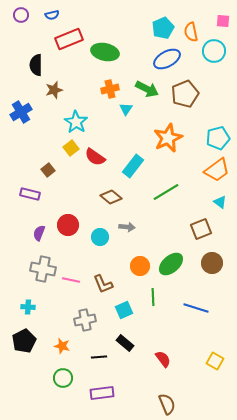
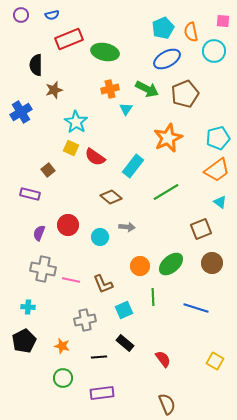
yellow square at (71, 148): rotated 28 degrees counterclockwise
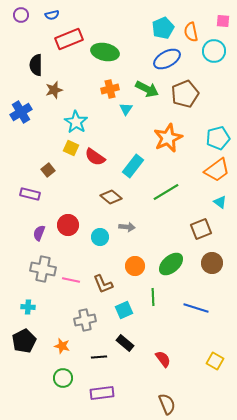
orange circle at (140, 266): moved 5 px left
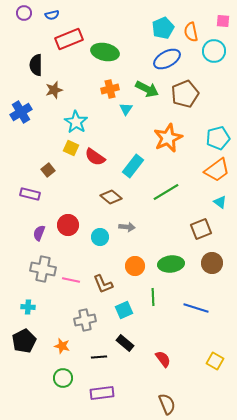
purple circle at (21, 15): moved 3 px right, 2 px up
green ellipse at (171, 264): rotated 35 degrees clockwise
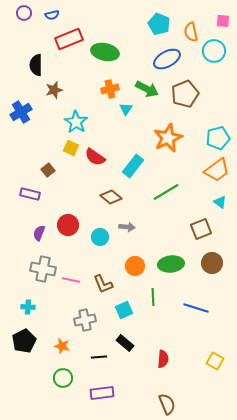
cyan pentagon at (163, 28): moved 4 px left, 4 px up; rotated 25 degrees counterclockwise
red semicircle at (163, 359): rotated 42 degrees clockwise
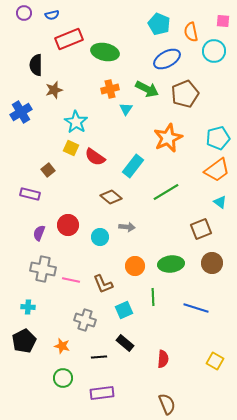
gray cross at (85, 320): rotated 30 degrees clockwise
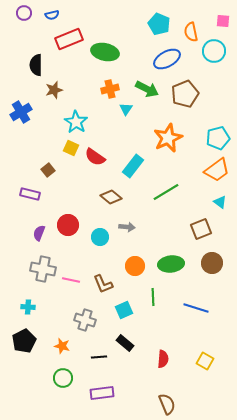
yellow square at (215, 361): moved 10 px left
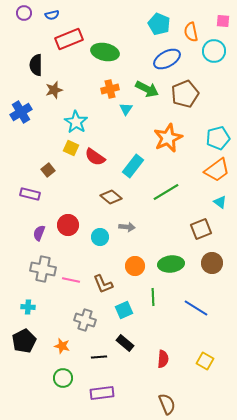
blue line at (196, 308): rotated 15 degrees clockwise
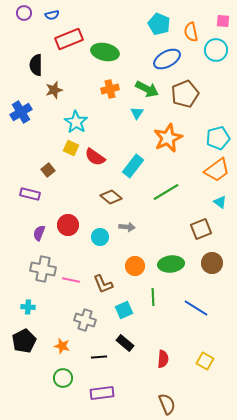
cyan circle at (214, 51): moved 2 px right, 1 px up
cyan triangle at (126, 109): moved 11 px right, 4 px down
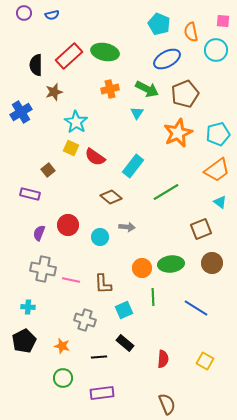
red rectangle at (69, 39): moved 17 px down; rotated 20 degrees counterclockwise
brown star at (54, 90): moved 2 px down
orange star at (168, 138): moved 10 px right, 5 px up
cyan pentagon at (218, 138): moved 4 px up
orange circle at (135, 266): moved 7 px right, 2 px down
brown L-shape at (103, 284): rotated 20 degrees clockwise
